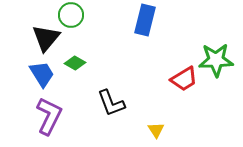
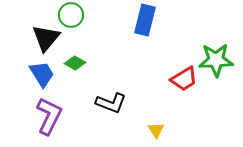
black L-shape: rotated 48 degrees counterclockwise
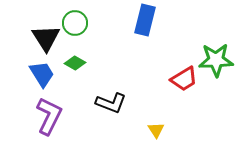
green circle: moved 4 px right, 8 px down
black triangle: rotated 12 degrees counterclockwise
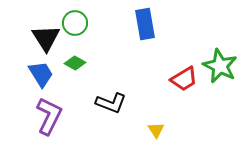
blue rectangle: moved 4 px down; rotated 24 degrees counterclockwise
green star: moved 4 px right, 6 px down; rotated 28 degrees clockwise
blue trapezoid: moved 1 px left
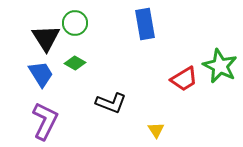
purple L-shape: moved 4 px left, 5 px down
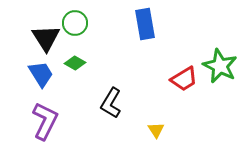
black L-shape: rotated 100 degrees clockwise
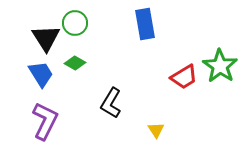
green star: rotated 8 degrees clockwise
red trapezoid: moved 2 px up
